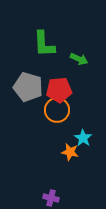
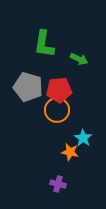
green L-shape: rotated 12 degrees clockwise
purple cross: moved 7 px right, 14 px up
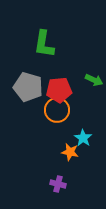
green arrow: moved 15 px right, 21 px down
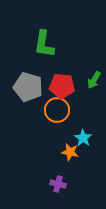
green arrow: rotated 96 degrees clockwise
red pentagon: moved 3 px right, 4 px up; rotated 10 degrees clockwise
